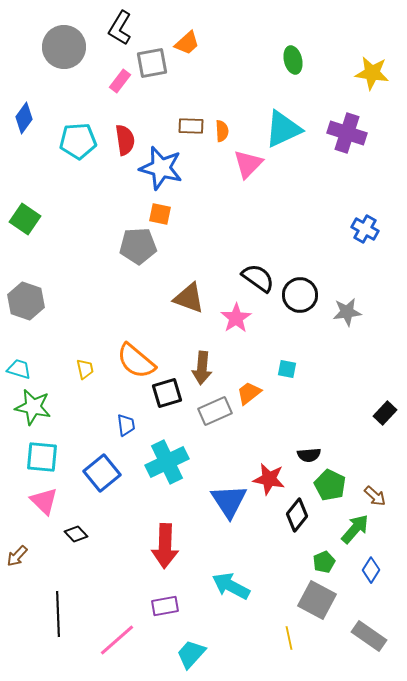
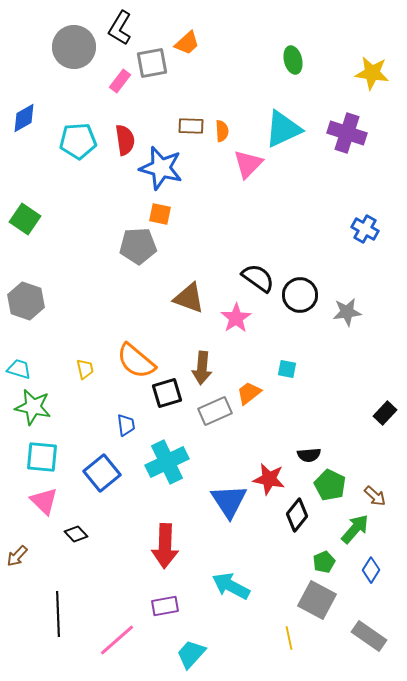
gray circle at (64, 47): moved 10 px right
blue diamond at (24, 118): rotated 24 degrees clockwise
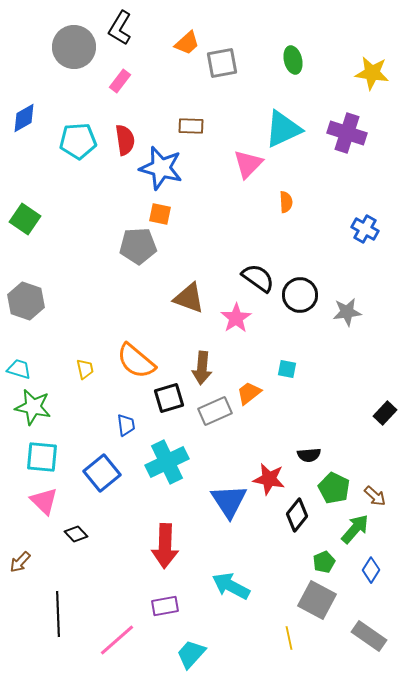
gray square at (152, 63): moved 70 px right
orange semicircle at (222, 131): moved 64 px right, 71 px down
black square at (167, 393): moved 2 px right, 5 px down
green pentagon at (330, 485): moved 4 px right, 3 px down
brown arrow at (17, 556): moved 3 px right, 6 px down
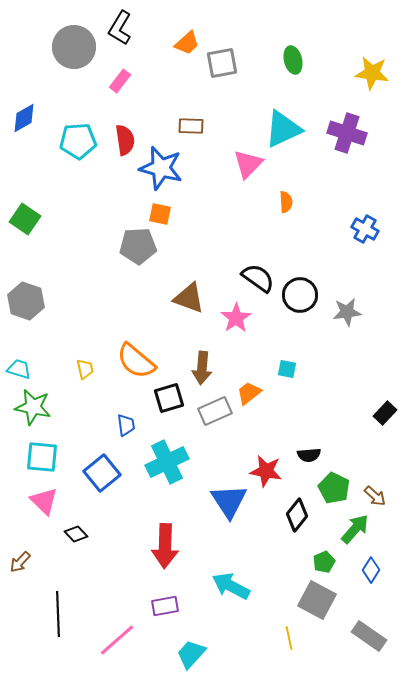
red star at (269, 479): moved 3 px left, 8 px up
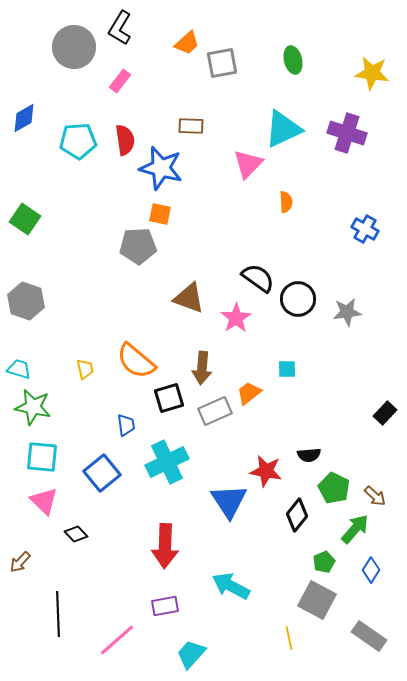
black circle at (300, 295): moved 2 px left, 4 px down
cyan square at (287, 369): rotated 12 degrees counterclockwise
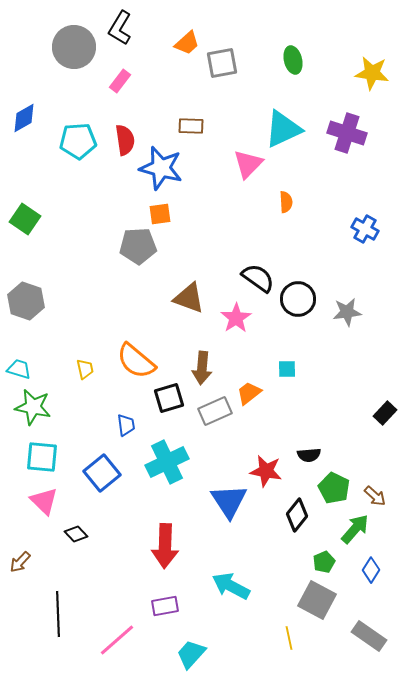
orange square at (160, 214): rotated 20 degrees counterclockwise
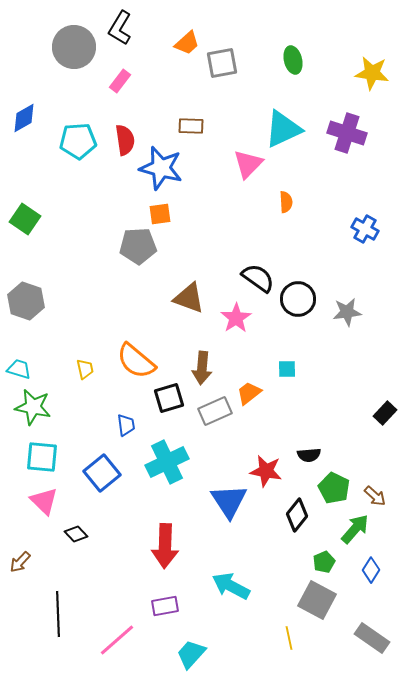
gray rectangle at (369, 636): moved 3 px right, 2 px down
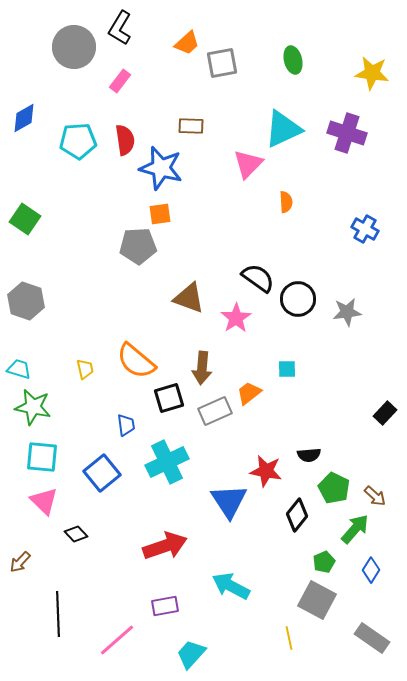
red arrow at (165, 546): rotated 111 degrees counterclockwise
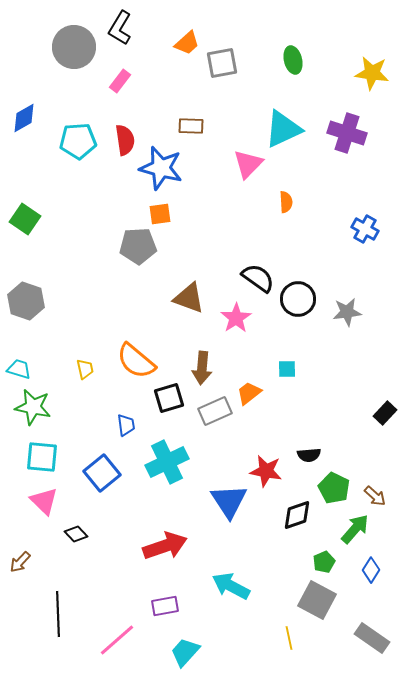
black diamond at (297, 515): rotated 32 degrees clockwise
cyan trapezoid at (191, 654): moved 6 px left, 2 px up
